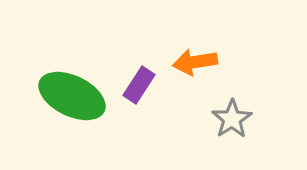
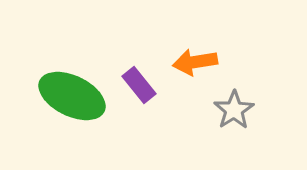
purple rectangle: rotated 72 degrees counterclockwise
gray star: moved 2 px right, 9 px up
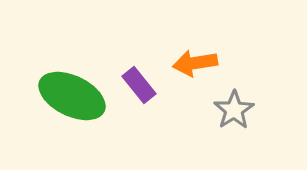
orange arrow: moved 1 px down
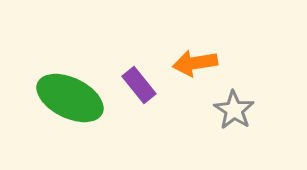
green ellipse: moved 2 px left, 2 px down
gray star: rotated 6 degrees counterclockwise
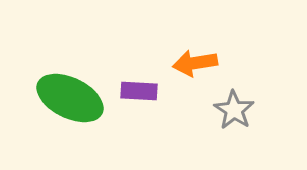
purple rectangle: moved 6 px down; rotated 48 degrees counterclockwise
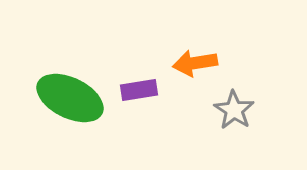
purple rectangle: moved 1 px up; rotated 12 degrees counterclockwise
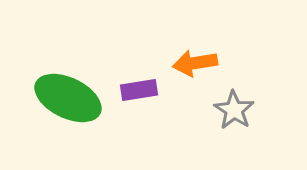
green ellipse: moved 2 px left
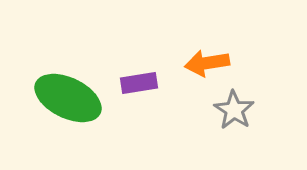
orange arrow: moved 12 px right
purple rectangle: moved 7 px up
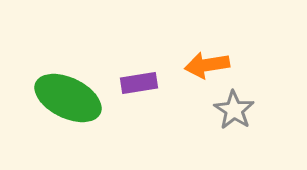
orange arrow: moved 2 px down
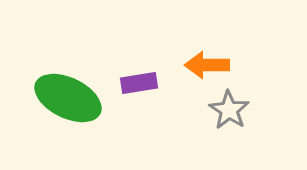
orange arrow: rotated 9 degrees clockwise
gray star: moved 5 px left
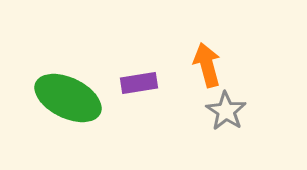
orange arrow: rotated 75 degrees clockwise
gray star: moved 3 px left, 1 px down
